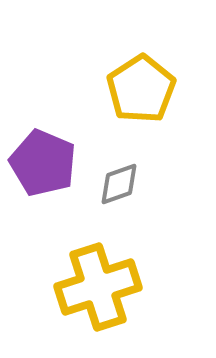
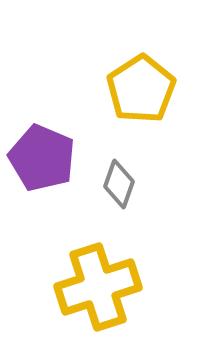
purple pentagon: moved 1 px left, 5 px up
gray diamond: rotated 51 degrees counterclockwise
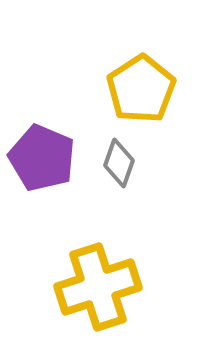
gray diamond: moved 21 px up
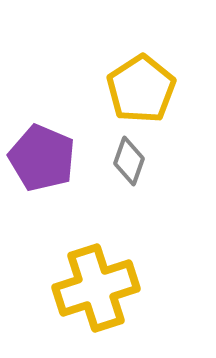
gray diamond: moved 10 px right, 2 px up
yellow cross: moved 2 px left, 1 px down
